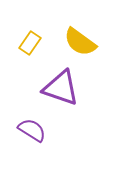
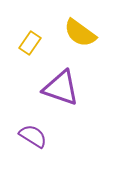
yellow semicircle: moved 9 px up
purple semicircle: moved 1 px right, 6 px down
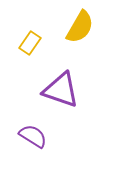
yellow semicircle: moved 6 px up; rotated 96 degrees counterclockwise
purple triangle: moved 2 px down
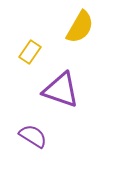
yellow rectangle: moved 9 px down
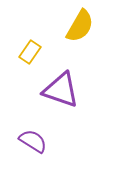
yellow semicircle: moved 1 px up
purple semicircle: moved 5 px down
